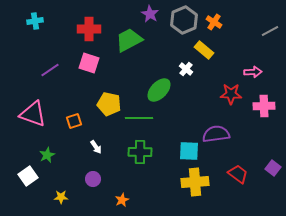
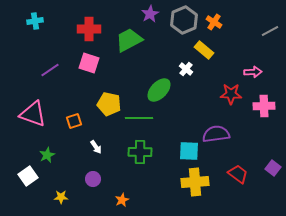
purple star: rotated 12 degrees clockwise
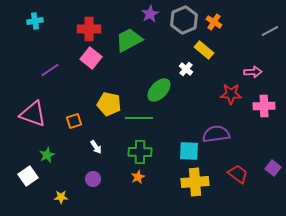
pink square: moved 2 px right, 5 px up; rotated 20 degrees clockwise
orange star: moved 16 px right, 23 px up
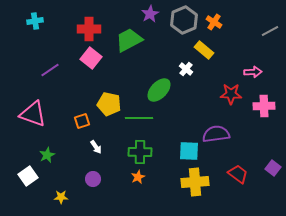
orange square: moved 8 px right
